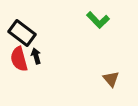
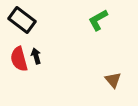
green L-shape: rotated 105 degrees clockwise
black rectangle: moved 13 px up
brown triangle: moved 2 px right, 1 px down
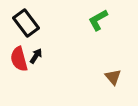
black rectangle: moved 4 px right, 3 px down; rotated 16 degrees clockwise
black arrow: rotated 49 degrees clockwise
brown triangle: moved 3 px up
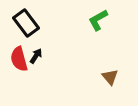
brown triangle: moved 3 px left
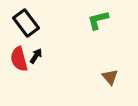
green L-shape: rotated 15 degrees clockwise
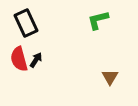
black rectangle: rotated 12 degrees clockwise
black arrow: moved 4 px down
brown triangle: rotated 12 degrees clockwise
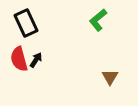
green L-shape: rotated 25 degrees counterclockwise
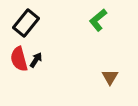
black rectangle: rotated 64 degrees clockwise
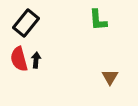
green L-shape: rotated 55 degrees counterclockwise
black arrow: rotated 28 degrees counterclockwise
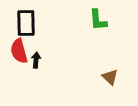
black rectangle: rotated 40 degrees counterclockwise
red semicircle: moved 8 px up
brown triangle: rotated 18 degrees counterclockwise
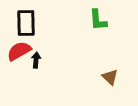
red semicircle: rotated 75 degrees clockwise
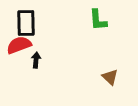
red semicircle: moved 6 px up; rotated 10 degrees clockwise
